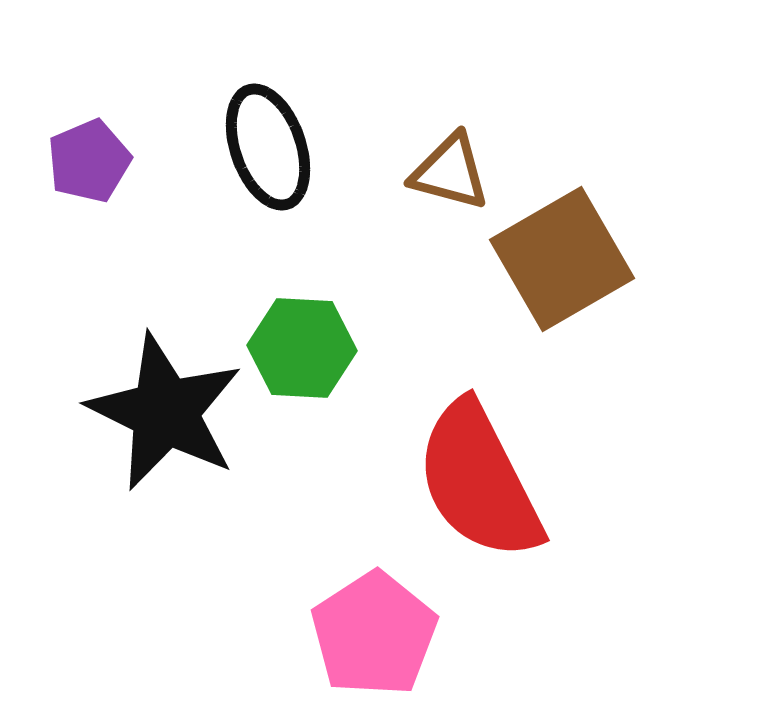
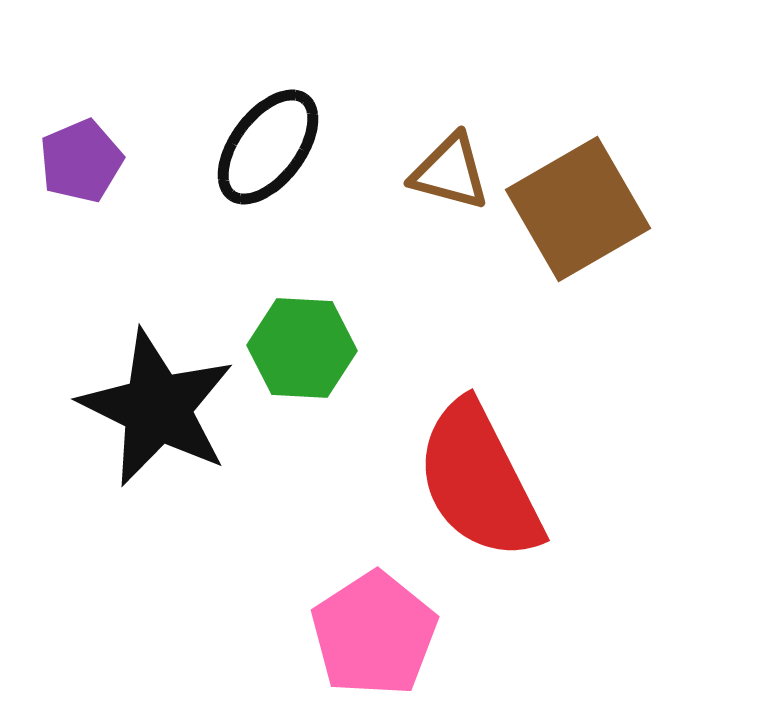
black ellipse: rotated 56 degrees clockwise
purple pentagon: moved 8 px left
brown square: moved 16 px right, 50 px up
black star: moved 8 px left, 4 px up
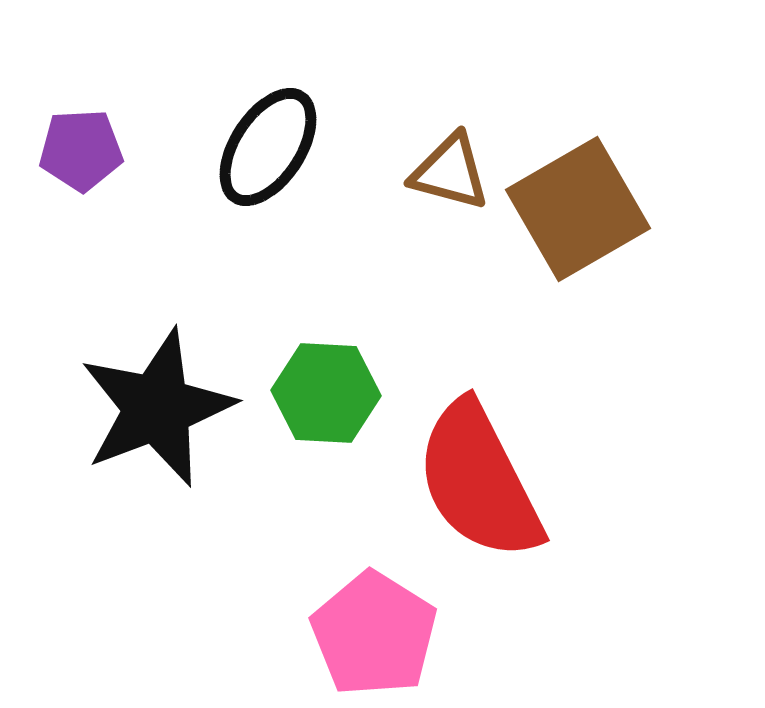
black ellipse: rotated 4 degrees counterclockwise
purple pentagon: moved 11 px up; rotated 20 degrees clockwise
green hexagon: moved 24 px right, 45 px down
black star: rotated 25 degrees clockwise
pink pentagon: rotated 7 degrees counterclockwise
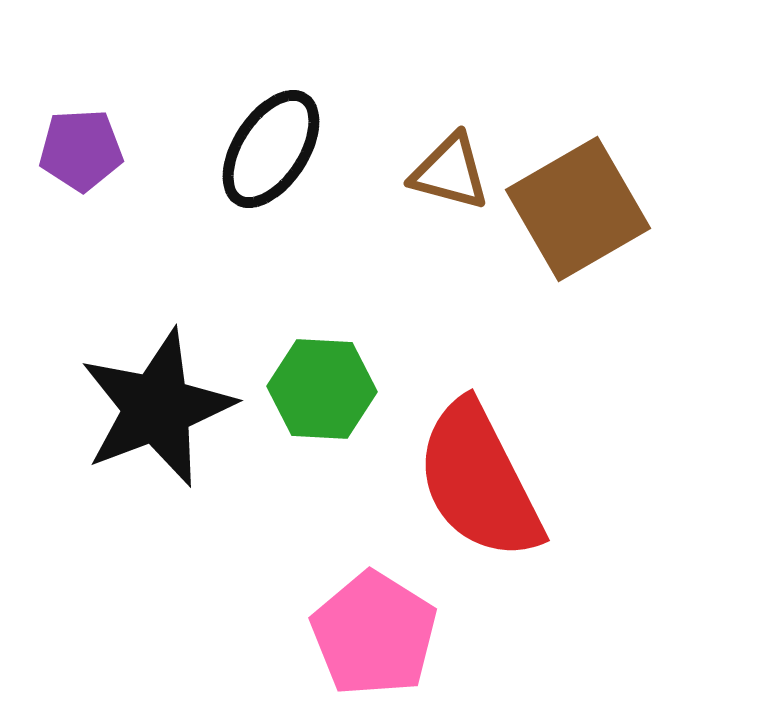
black ellipse: moved 3 px right, 2 px down
green hexagon: moved 4 px left, 4 px up
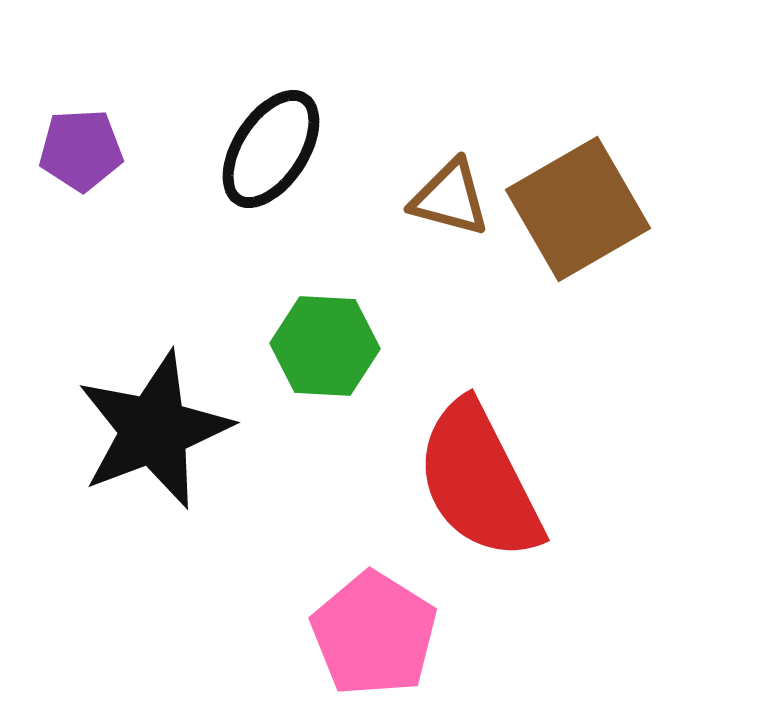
brown triangle: moved 26 px down
green hexagon: moved 3 px right, 43 px up
black star: moved 3 px left, 22 px down
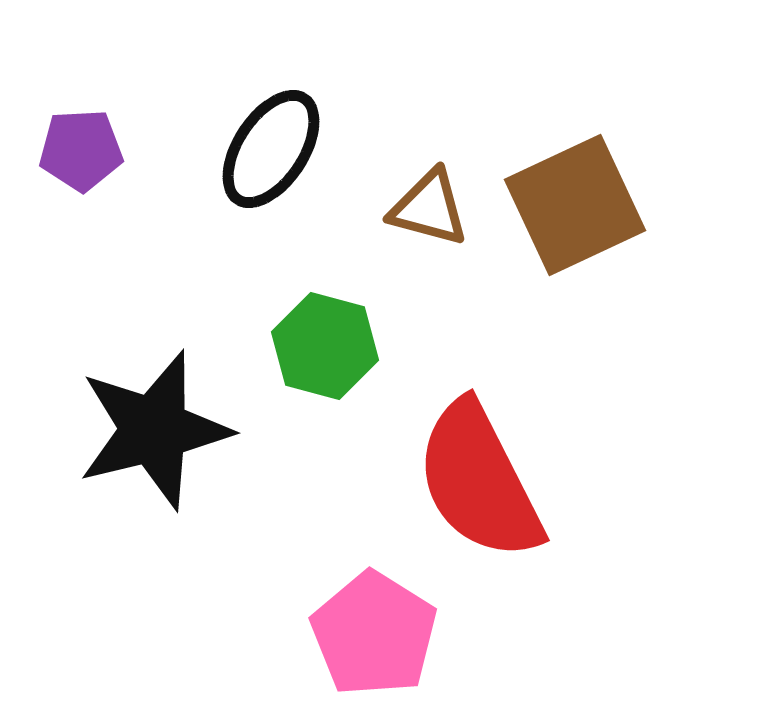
brown triangle: moved 21 px left, 10 px down
brown square: moved 3 px left, 4 px up; rotated 5 degrees clockwise
green hexagon: rotated 12 degrees clockwise
black star: rotated 7 degrees clockwise
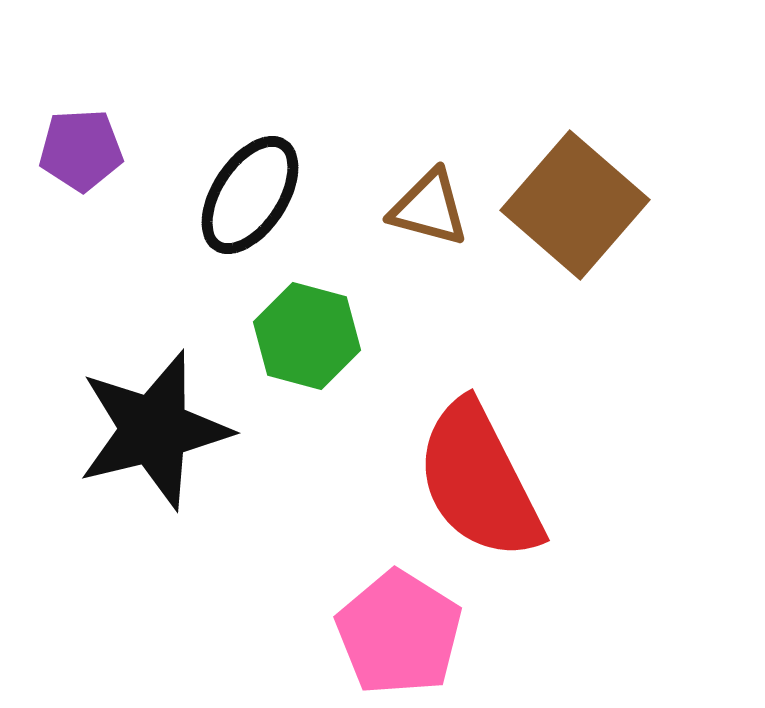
black ellipse: moved 21 px left, 46 px down
brown square: rotated 24 degrees counterclockwise
green hexagon: moved 18 px left, 10 px up
pink pentagon: moved 25 px right, 1 px up
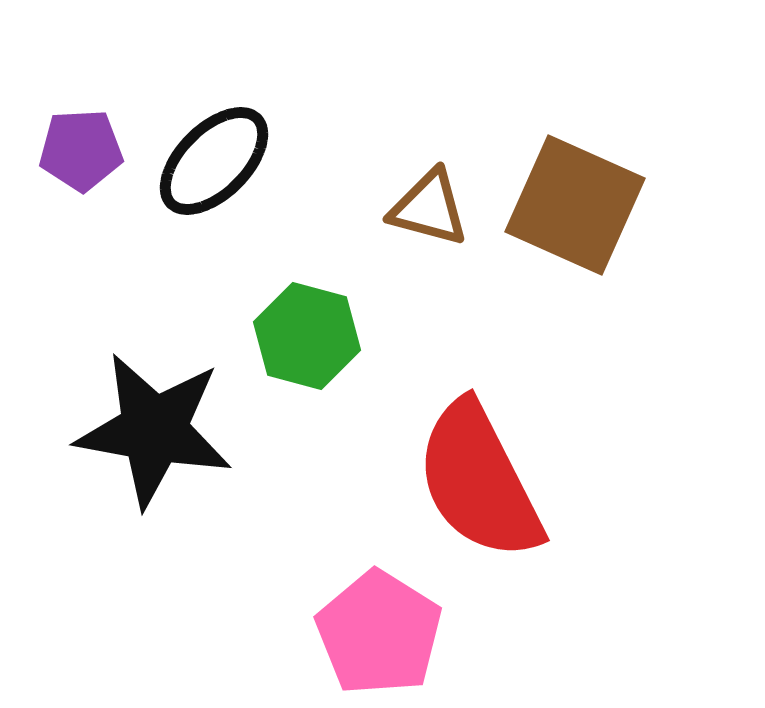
black ellipse: moved 36 px left, 34 px up; rotated 12 degrees clockwise
brown square: rotated 17 degrees counterclockwise
black star: rotated 24 degrees clockwise
pink pentagon: moved 20 px left
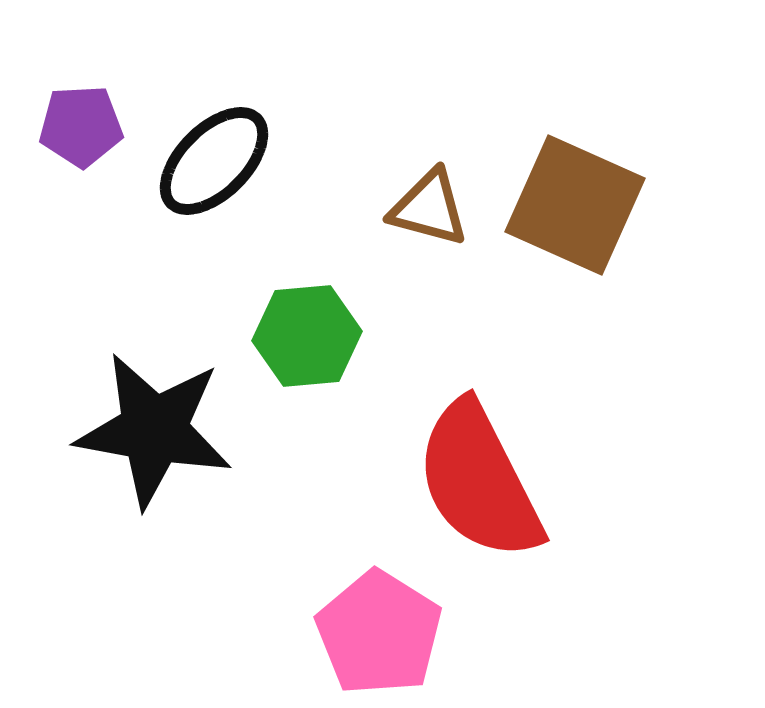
purple pentagon: moved 24 px up
green hexagon: rotated 20 degrees counterclockwise
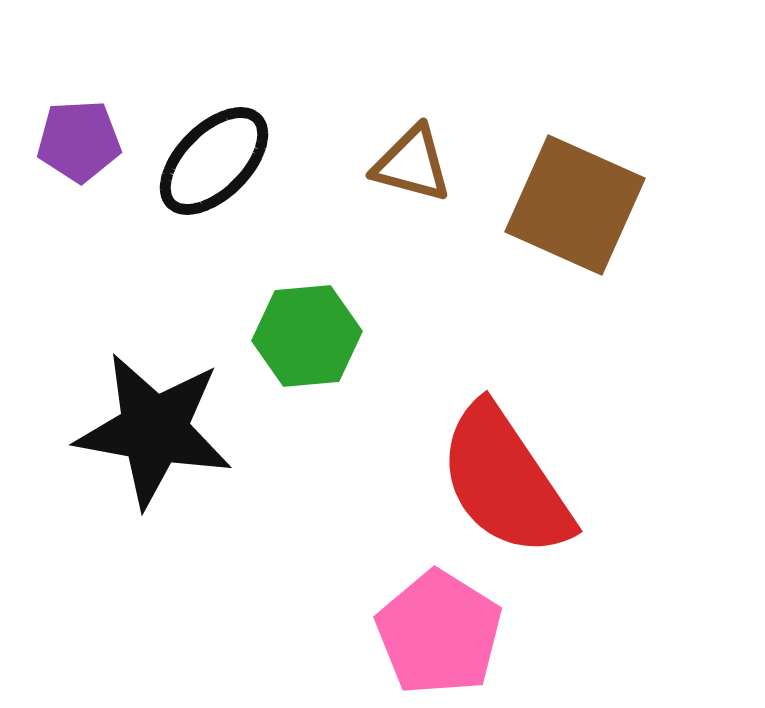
purple pentagon: moved 2 px left, 15 px down
brown triangle: moved 17 px left, 44 px up
red semicircle: moved 26 px right; rotated 7 degrees counterclockwise
pink pentagon: moved 60 px right
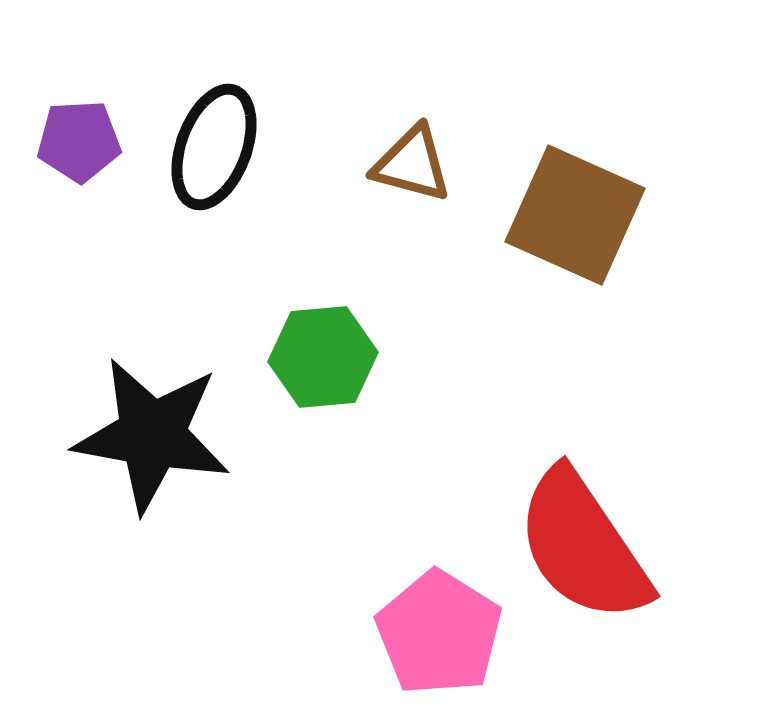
black ellipse: moved 14 px up; rotated 25 degrees counterclockwise
brown square: moved 10 px down
green hexagon: moved 16 px right, 21 px down
black star: moved 2 px left, 5 px down
red semicircle: moved 78 px right, 65 px down
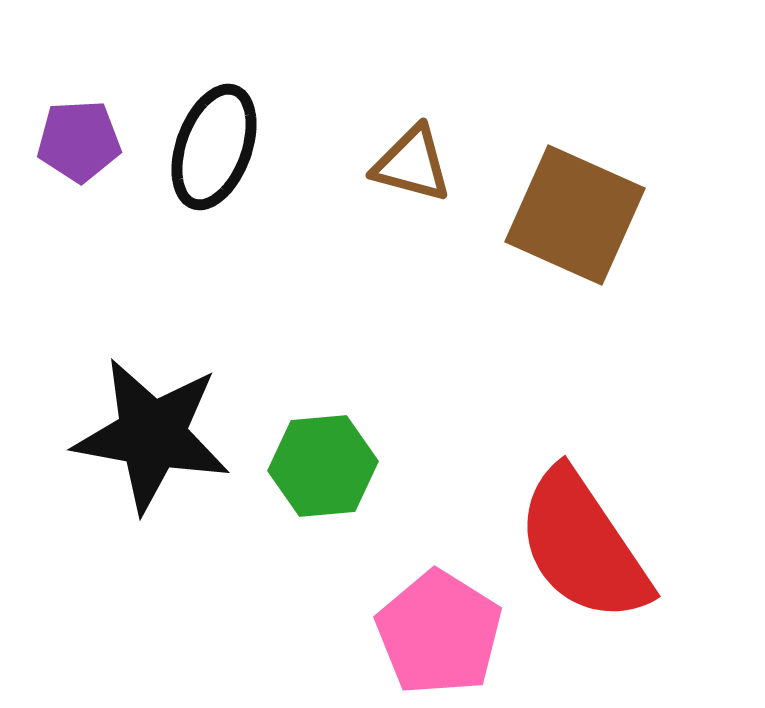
green hexagon: moved 109 px down
